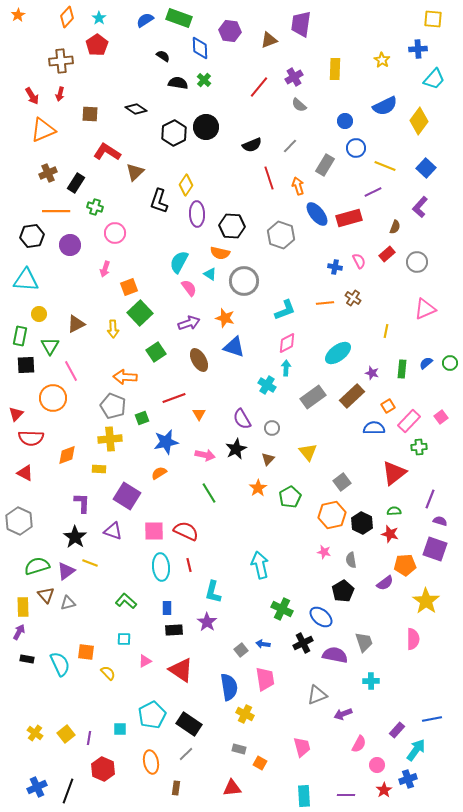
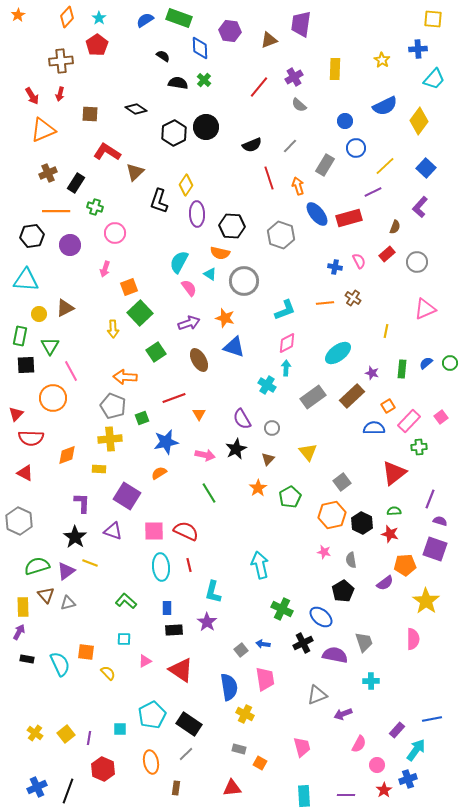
yellow line at (385, 166): rotated 65 degrees counterclockwise
brown triangle at (76, 324): moved 11 px left, 16 px up
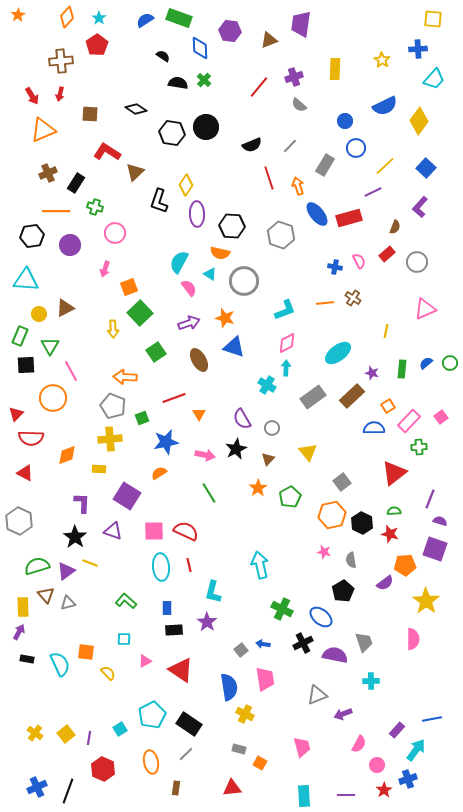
purple cross at (294, 77): rotated 12 degrees clockwise
black hexagon at (174, 133): moved 2 px left; rotated 25 degrees counterclockwise
green rectangle at (20, 336): rotated 12 degrees clockwise
cyan square at (120, 729): rotated 32 degrees counterclockwise
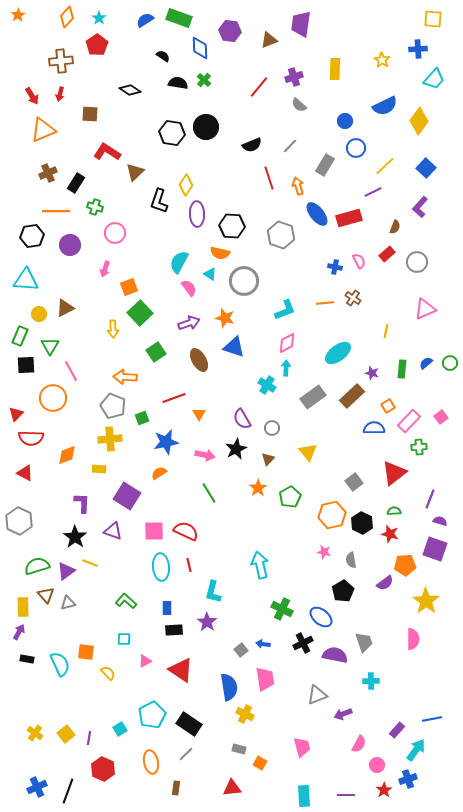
black diamond at (136, 109): moved 6 px left, 19 px up
gray square at (342, 482): moved 12 px right
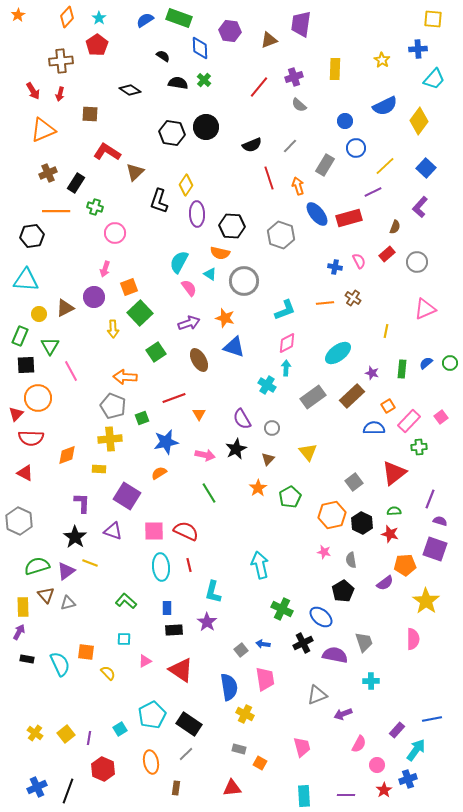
red arrow at (32, 96): moved 1 px right, 5 px up
purple circle at (70, 245): moved 24 px right, 52 px down
orange circle at (53, 398): moved 15 px left
